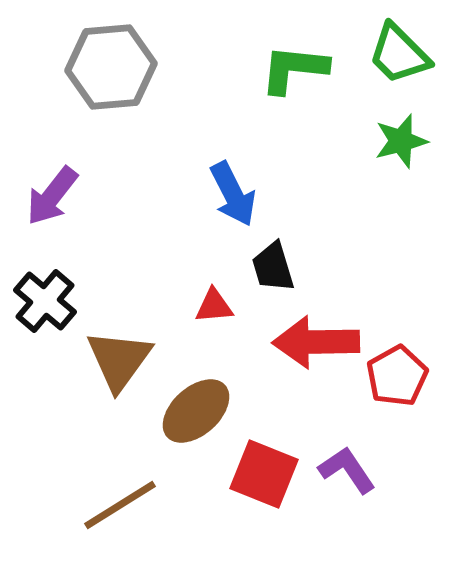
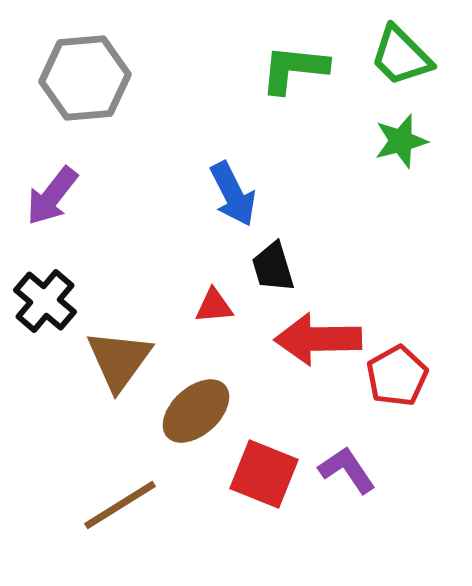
green trapezoid: moved 2 px right, 2 px down
gray hexagon: moved 26 px left, 11 px down
red arrow: moved 2 px right, 3 px up
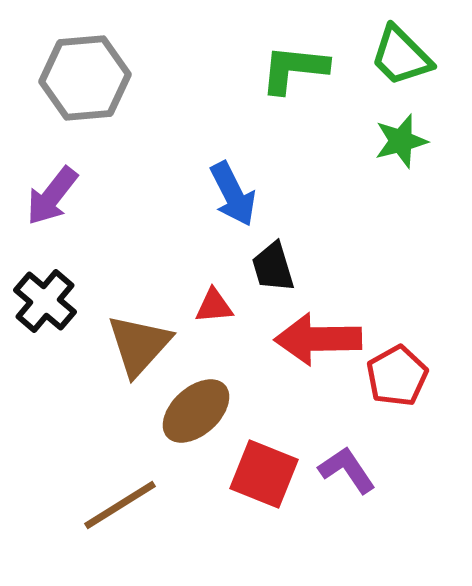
brown triangle: moved 20 px right, 15 px up; rotated 6 degrees clockwise
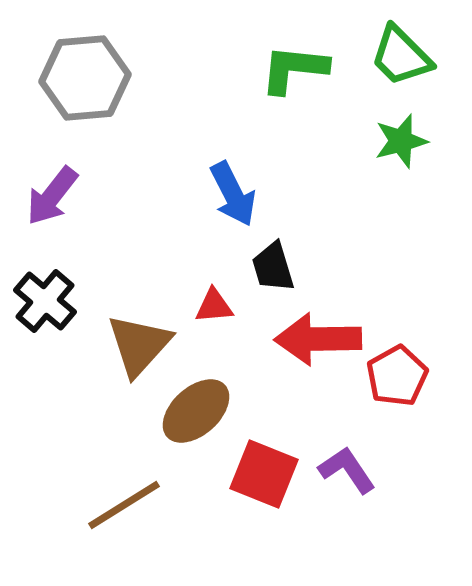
brown line: moved 4 px right
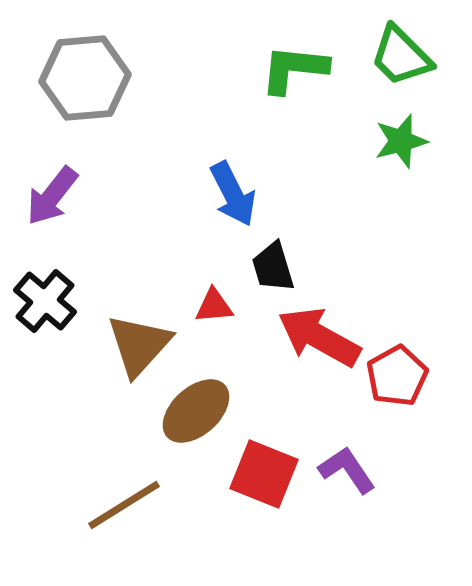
red arrow: moved 1 px right, 2 px up; rotated 30 degrees clockwise
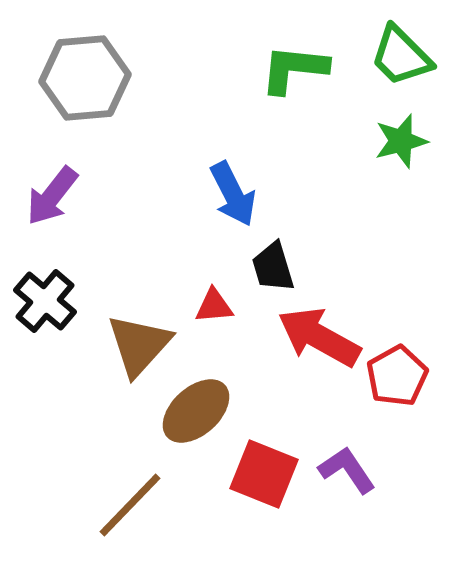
brown line: moved 6 px right; rotated 14 degrees counterclockwise
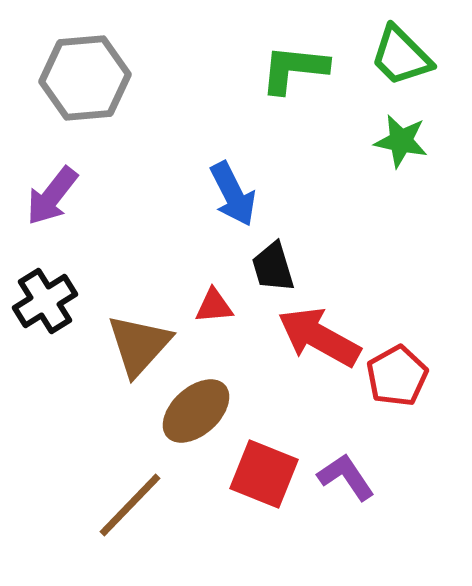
green star: rotated 26 degrees clockwise
black cross: rotated 18 degrees clockwise
purple L-shape: moved 1 px left, 7 px down
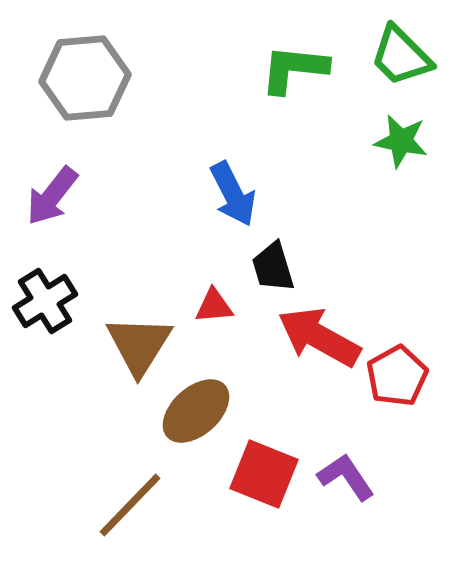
brown triangle: rotated 10 degrees counterclockwise
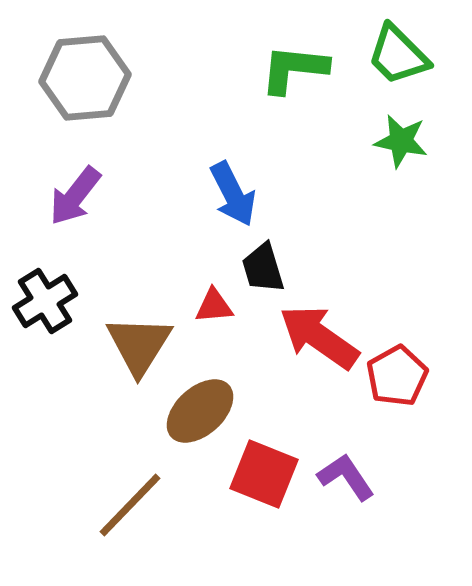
green trapezoid: moved 3 px left, 1 px up
purple arrow: moved 23 px right
black trapezoid: moved 10 px left, 1 px down
red arrow: rotated 6 degrees clockwise
brown ellipse: moved 4 px right
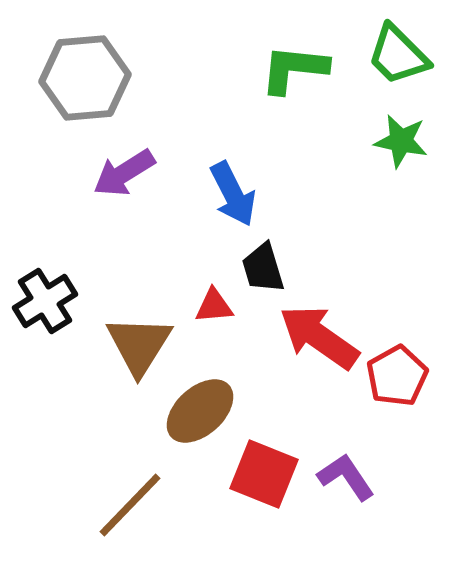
purple arrow: moved 49 px right, 23 px up; rotated 20 degrees clockwise
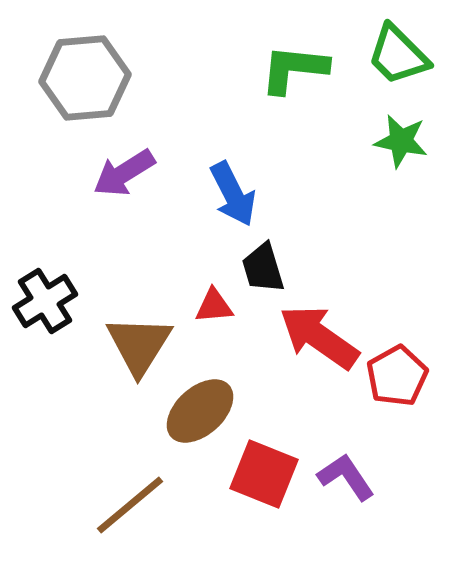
brown line: rotated 6 degrees clockwise
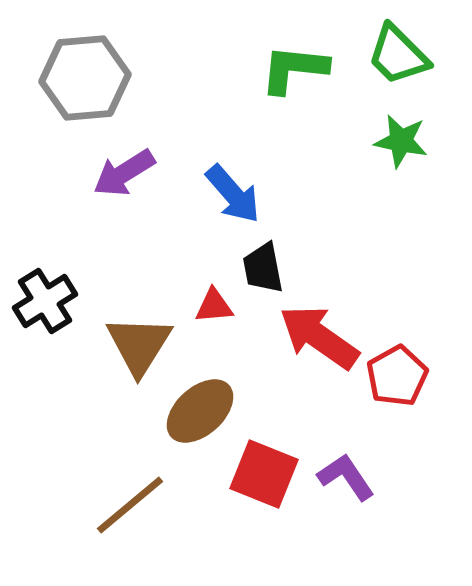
blue arrow: rotated 14 degrees counterclockwise
black trapezoid: rotated 6 degrees clockwise
